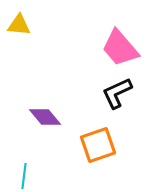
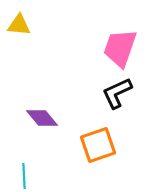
pink trapezoid: rotated 60 degrees clockwise
purple diamond: moved 3 px left, 1 px down
cyan line: rotated 10 degrees counterclockwise
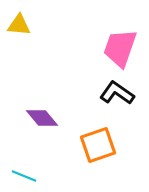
black L-shape: rotated 60 degrees clockwise
cyan line: rotated 65 degrees counterclockwise
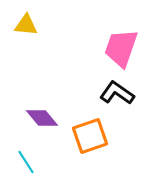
yellow triangle: moved 7 px right
pink trapezoid: moved 1 px right
orange square: moved 8 px left, 9 px up
cyan line: moved 2 px right, 14 px up; rotated 35 degrees clockwise
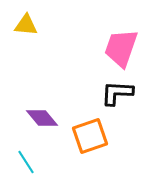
black L-shape: rotated 32 degrees counterclockwise
